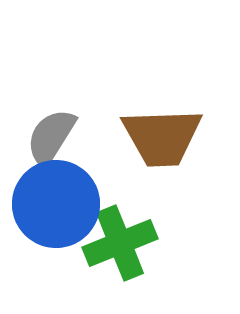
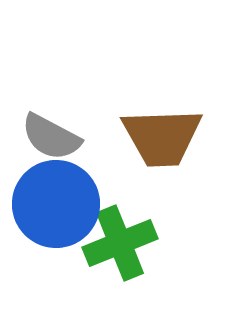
gray semicircle: rotated 94 degrees counterclockwise
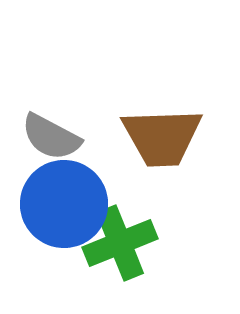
blue circle: moved 8 px right
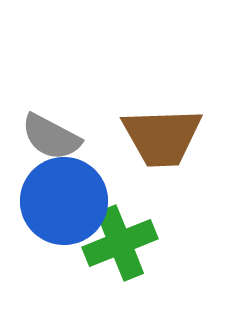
blue circle: moved 3 px up
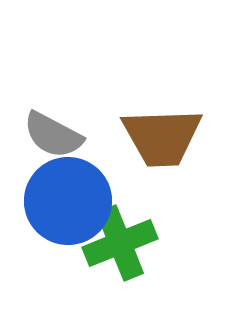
gray semicircle: moved 2 px right, 2 px up
blue circle: moved 4 px right
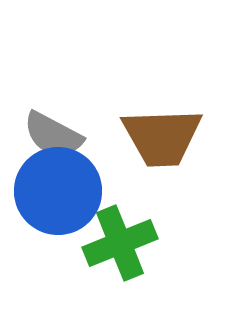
blue circle: moved 10 px left, 10 px up
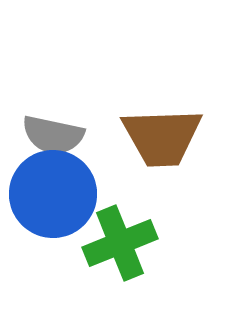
gray semicircle: rotated 16 degrees counterclockwise
blue circle: moved 5 px left, 3 px down
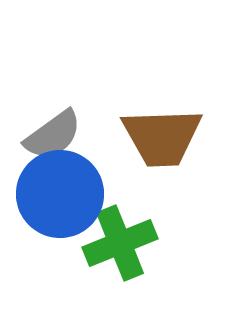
gray semicircle: rotated 48 degrees counterclockwise
blue circle: moved 7 px right
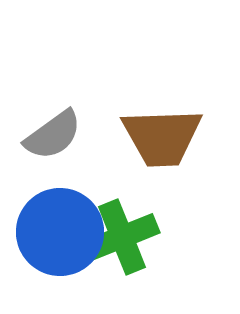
blue circle: moved 38 px down
green cross: moved 2 px right, 6 px up
